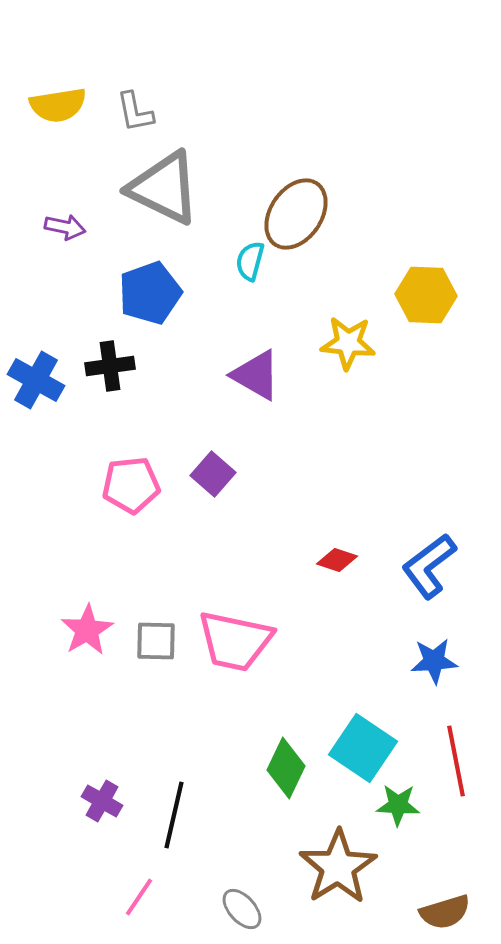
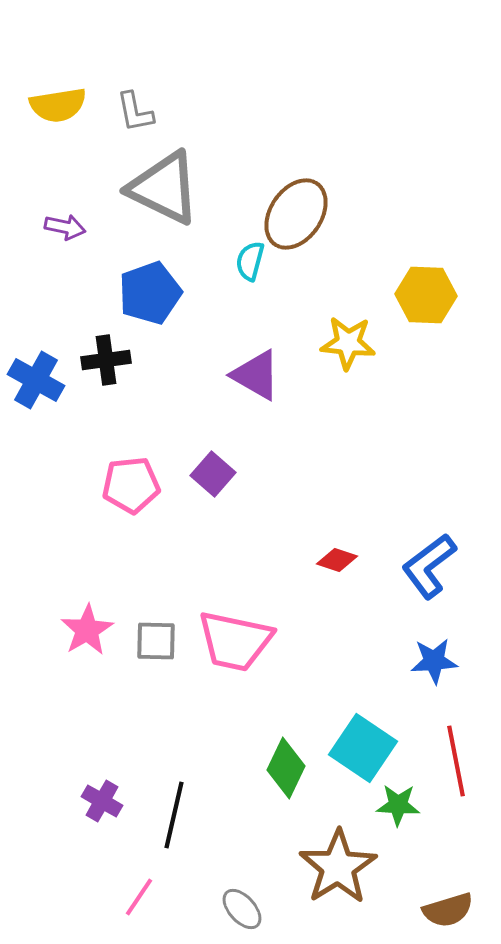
black cross: moved 4 px left, 6 px up
brown semicircle: moved 3 px right, 2 px up
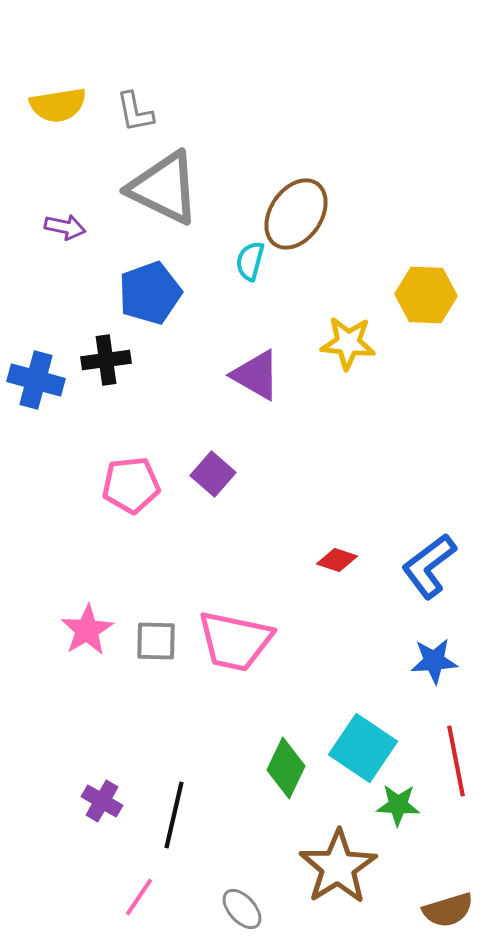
blue cross: rotated 14 degrees counterclockwise
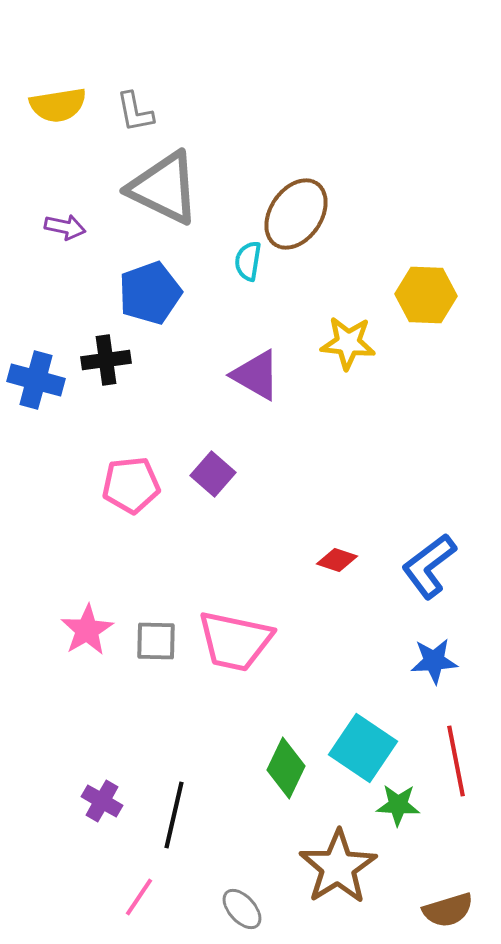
cyan semicircle: moved 2 px left; rotated 6 degrees counterclockwise
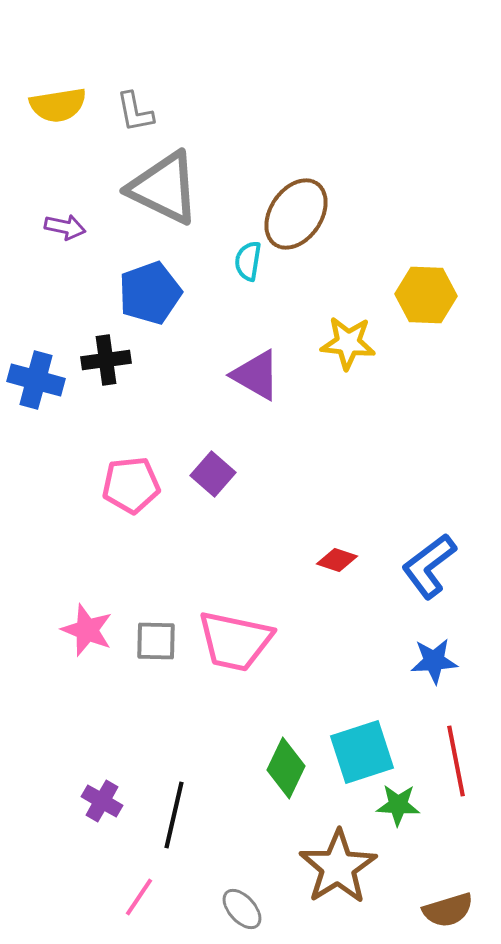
pink star: rotated 20 degrees counterclockwise
cyan square: moved 1 px left, 4 px down; rotated 38 degrees clockwise
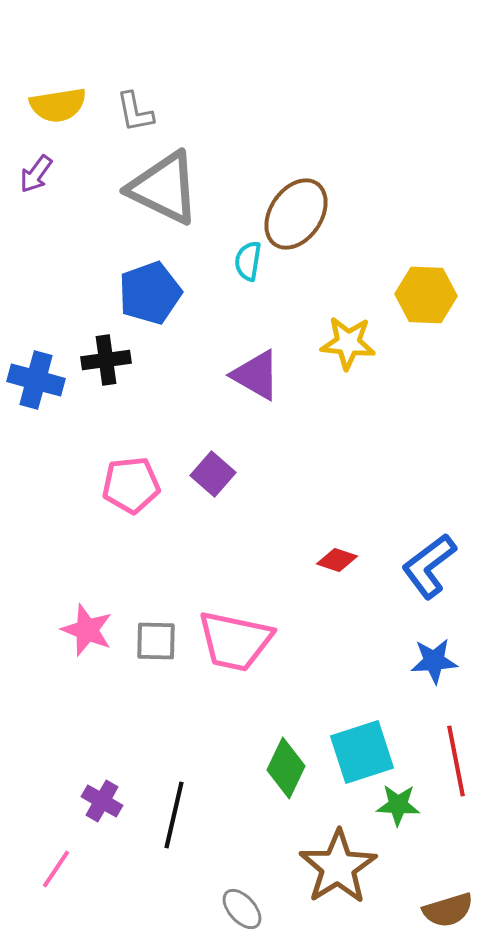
purple arrow: moved 29 px left, 53 px up; rotated 114 degrees clockwise
pink line: moved 83 px left, 28 px up
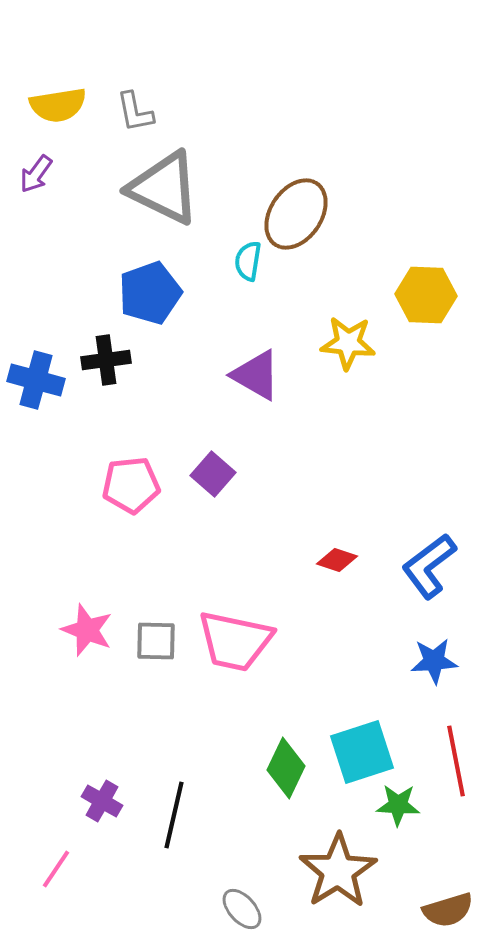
brown star: moved 4 px down
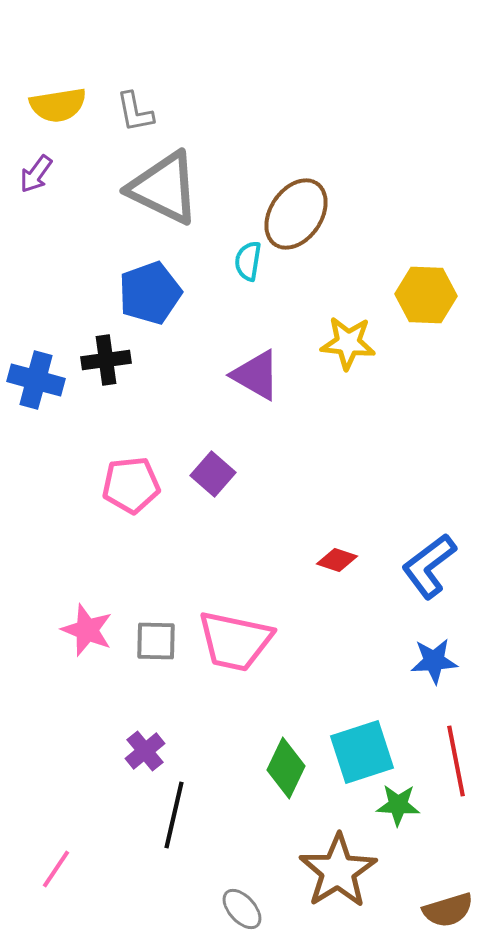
purple cross: moved 43 px right, 50 px up; rotated 21 degrees clockwise
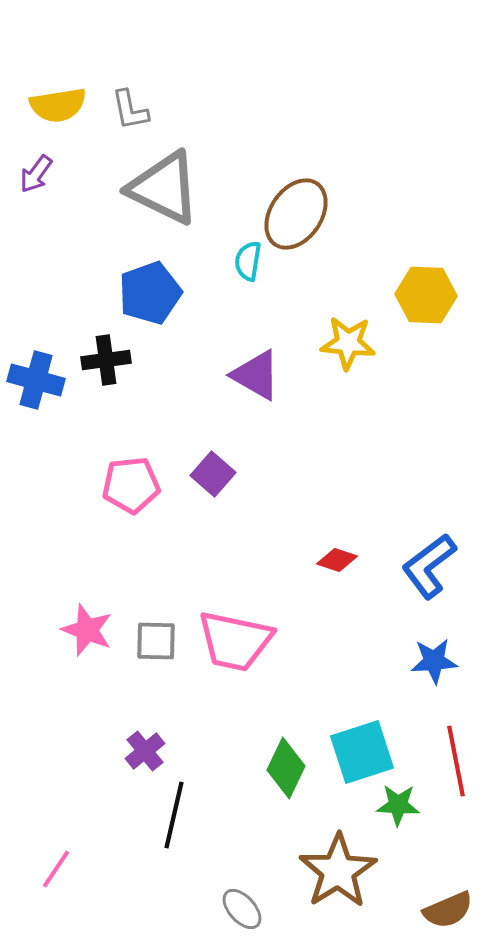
gray L-shape: moved 5 px left, 2 px up
brown semicircle: rotated 6 degrees counterclockwise
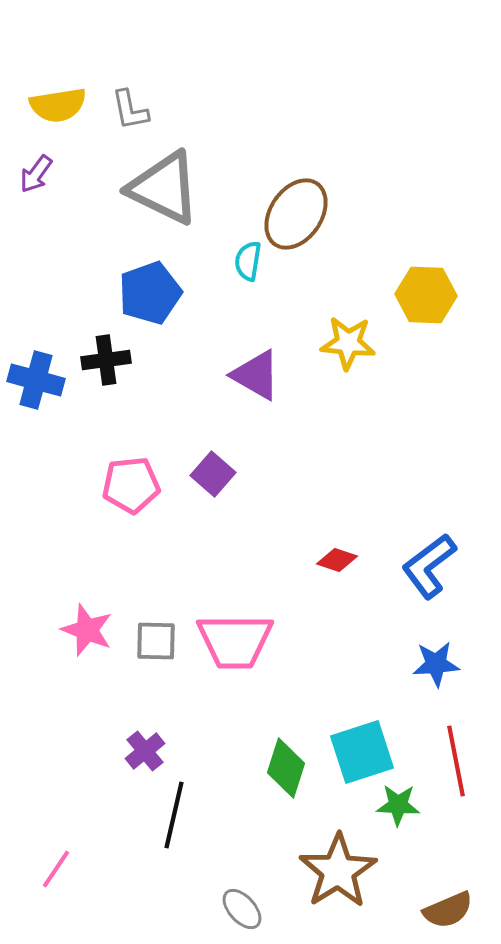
pink trapezoid: rotated 12 degrees counterclockwise
blue star: moved 2 px right, 3 px down
green diamond: rotated 8 degrees counterclockwise
